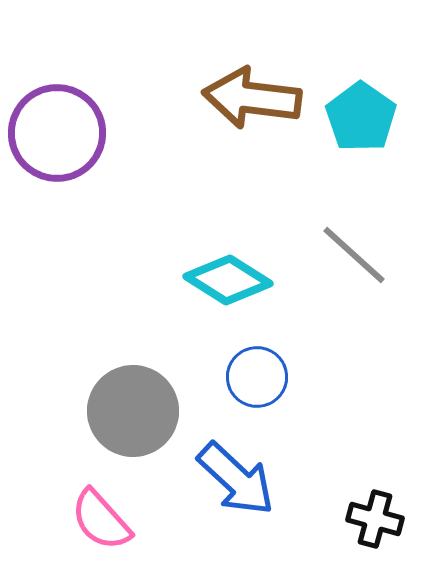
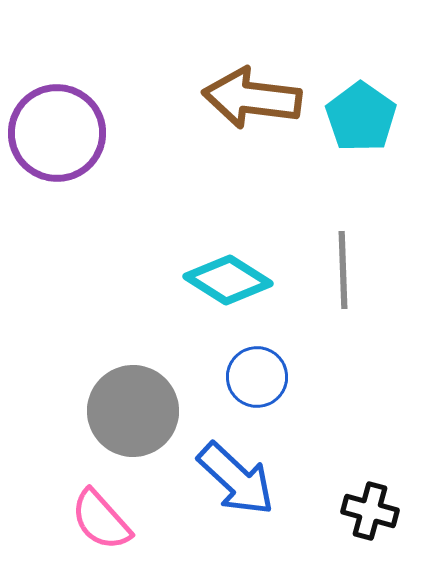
gray line: moved 11 px left, 15 px down; rotated 46 degrees clockwise
black cross: moved 5 px left, 8 px up
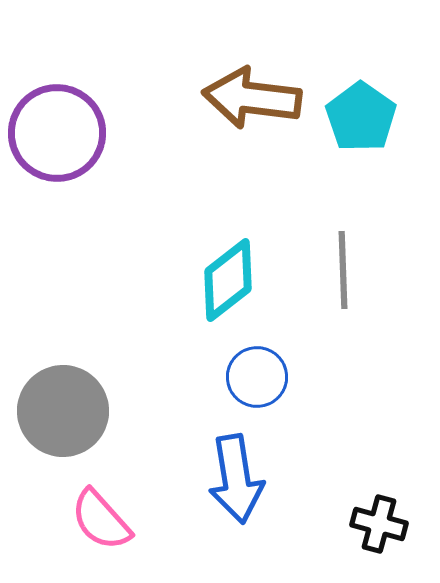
cyan diamond: rotated 70 degrees counterclockwise
gray circle: moved 70 px left
blue arrow: rotated 38 degrees clockwise
black cross: moved 9 px right, 13 px down
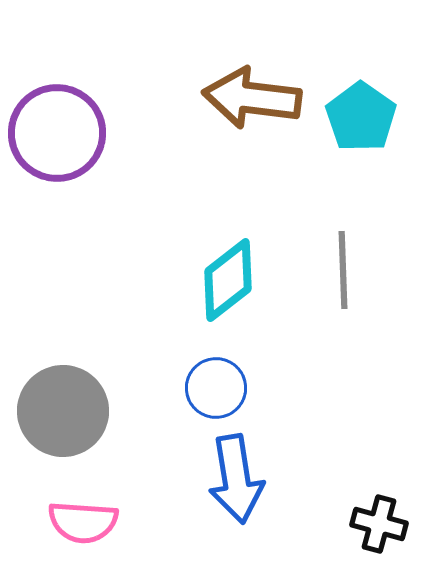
blue circle: moved 41 px left, 11 px down
pink semicircle: moved 18 px left, 2 px down; rotated 44 degrees counterclockwise
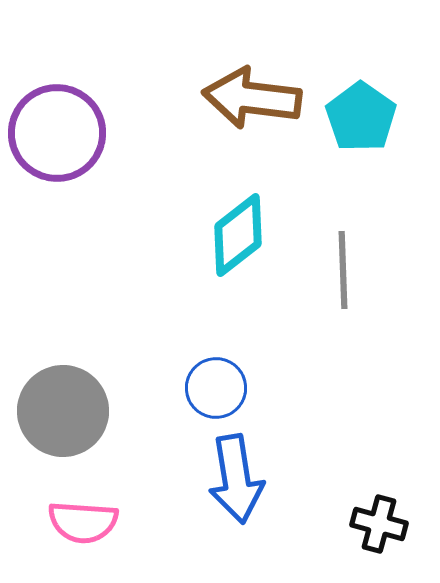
cyan diamond: moved 10 px right, 45 px up
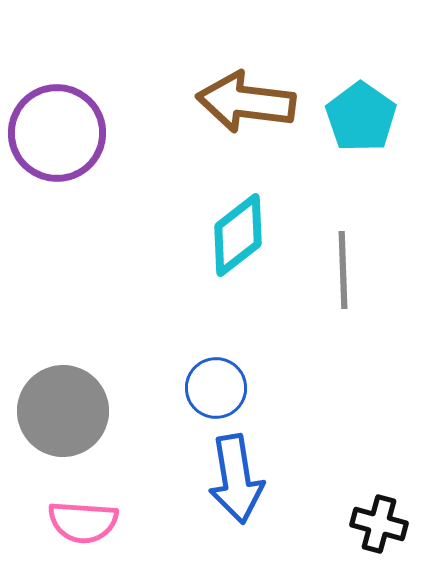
brown arrow: moved 6 px left, 4 px down
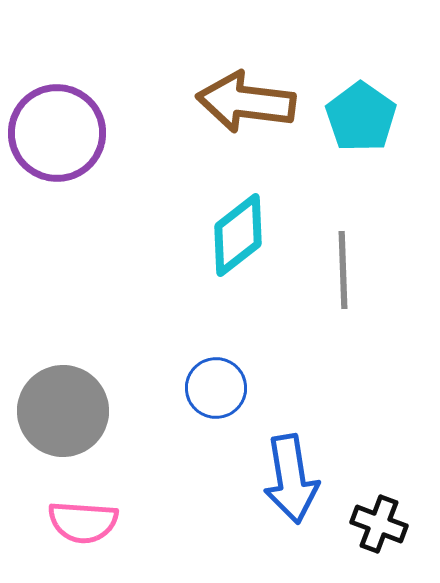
blue arrow: moved 55 px right
black cross: rotated 6 degrees clockwise
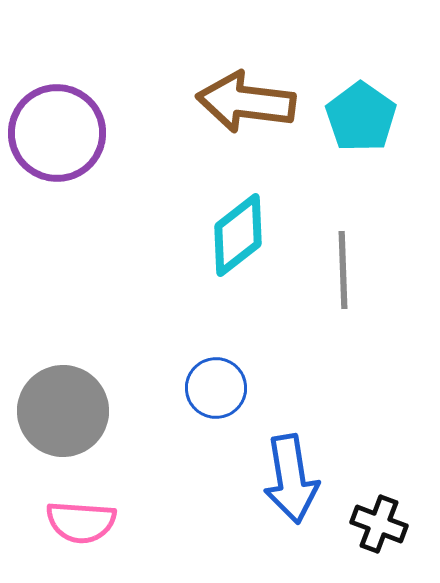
pink semicircle: moved 2 px left
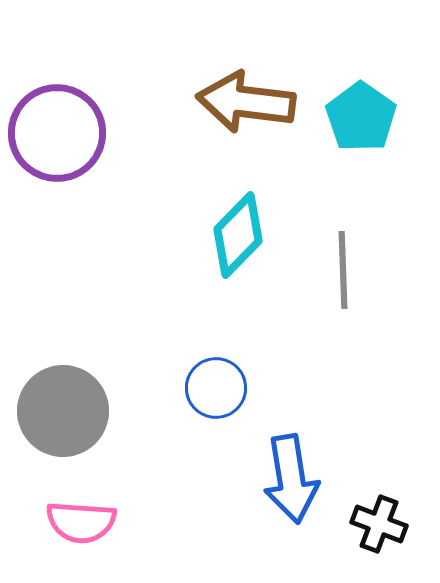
cyan diamond: rotated 8 degrees counterclockwise
